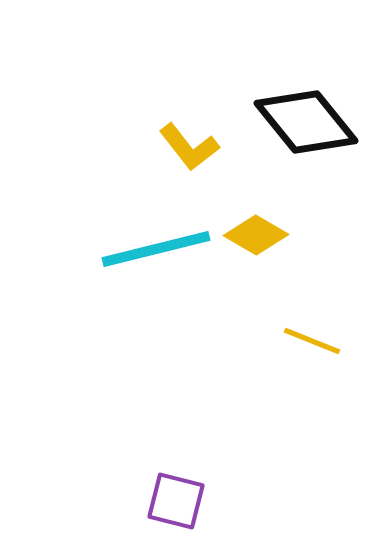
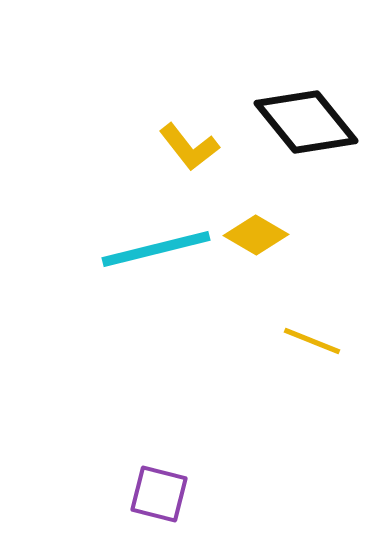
purple square: moved 17 px left, 7 px up
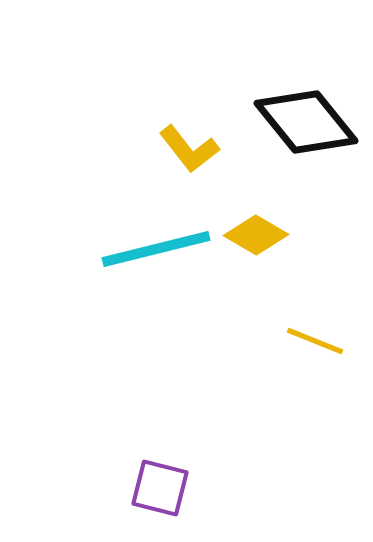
yellow L-shape: moved 2 px down
yellow line: moved 3 px right
purple square: moved 1 px right, 6 px up
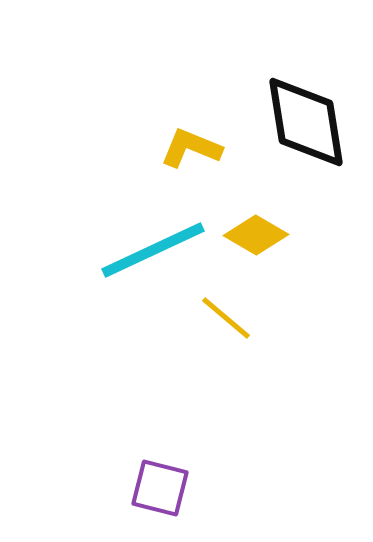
black diamond: rotated 30 degrees clockwise
yellow L-shape: moved 2 px right, 1 px up; rotated 150 degrees clockwise
cyan line: moved 3 px left, 1 px down; rotated 11 degrees counterclockwise
yellow line: moved 89 px left, 23 px up; rotated 18 degrees clockwise
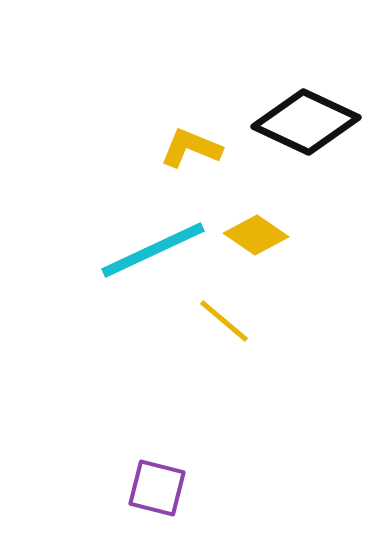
black diamond: rotated 56 degrees counterclockwise
yellow diamond: rotated 4 degrees clockwise
yellow line: moved 2 px left, 3 px down
purple square: moved 3 px left
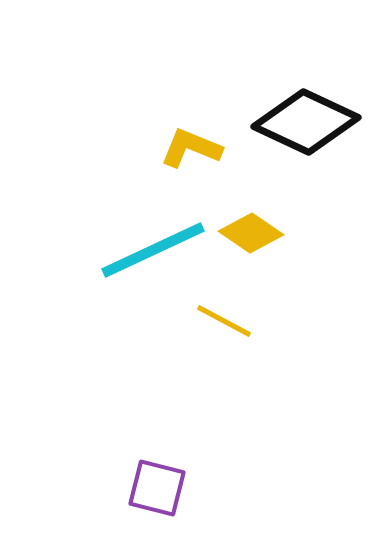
yellow diamond: moved 5 px left, 2 px up
yellow line: rotated 12 degrees counterclockwise
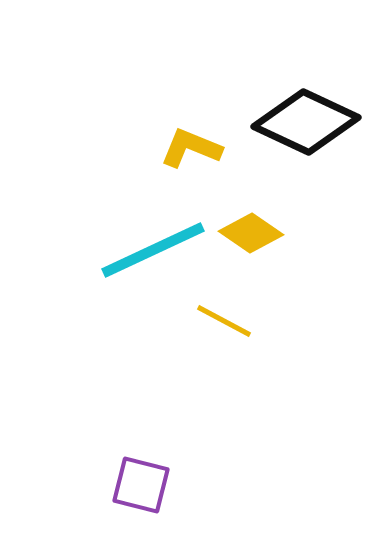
purple square: moved 16 px left, 3 px up
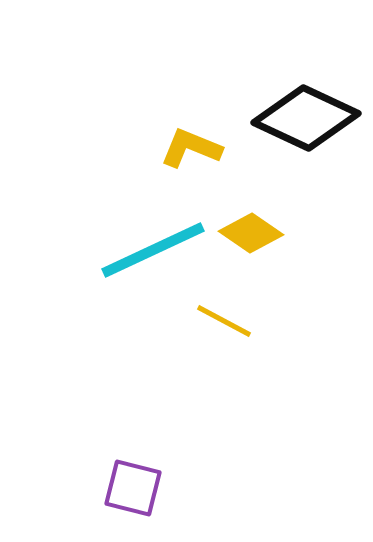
black diamond: moved 4 px up
purple square: moved 8 px left, 3 px down
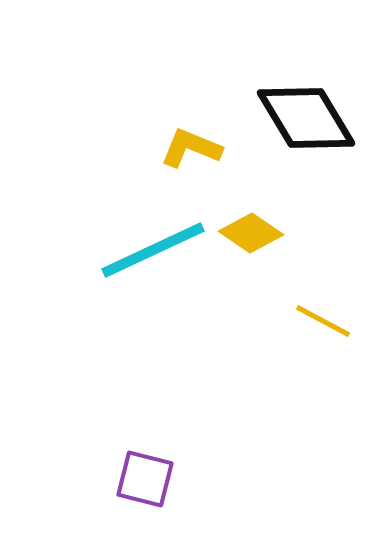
black diamond: rotated 34 degrees clockwise
yellow line: moved 99 px right
purple square: moved 12 px right, 9 px up
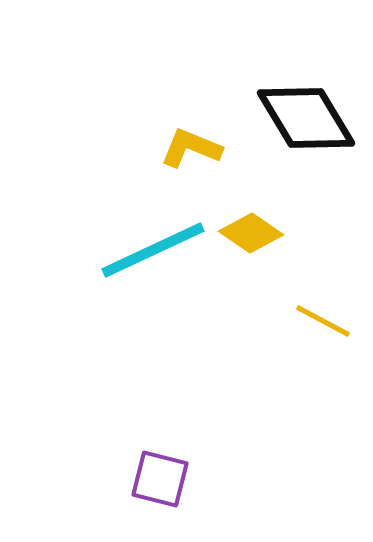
purple square: moved 15 px right
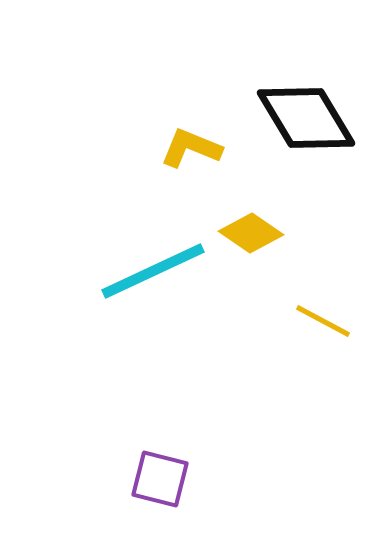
cyan line: moved 21 px down
